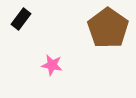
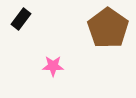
pink star: moved 1 px right, 1 px down; rotated 10 degrees counterclockwise
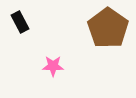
black rectangle: moved 1 px left, 3 px down; rotated 65 degrees counterclockwise
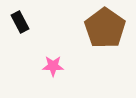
brown pentagon: moved 3 px left
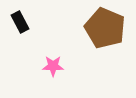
brown pentagon: rotated 12 degrees counterclockwise
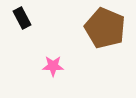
black rectangle: moved 2 px right, 4 px up
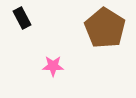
brown pentagon: rotated 9 degrees clockwise
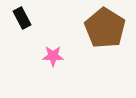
pink star: moved 10 px up
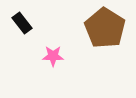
black rectangle: moved 5 px down; rotated 10 degrees counterclockwise
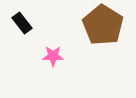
brown pentagon: moved 2 px left, 3 px up
